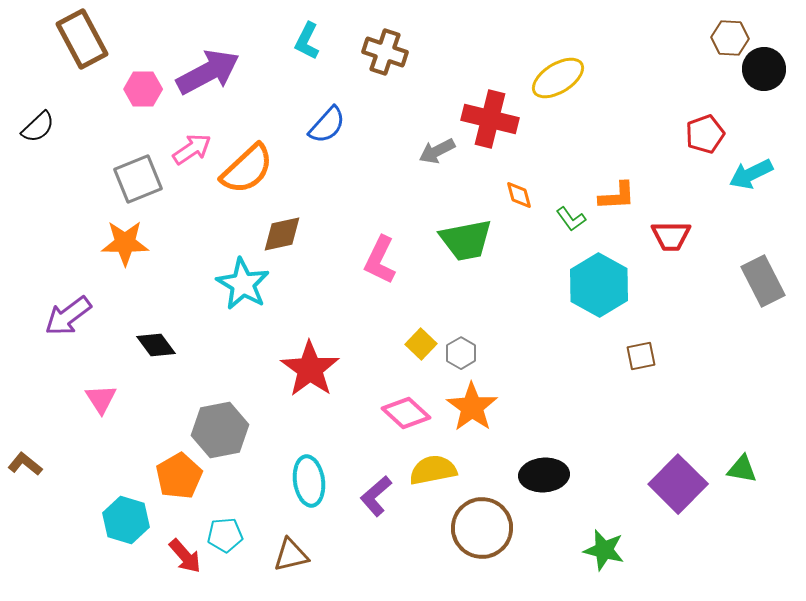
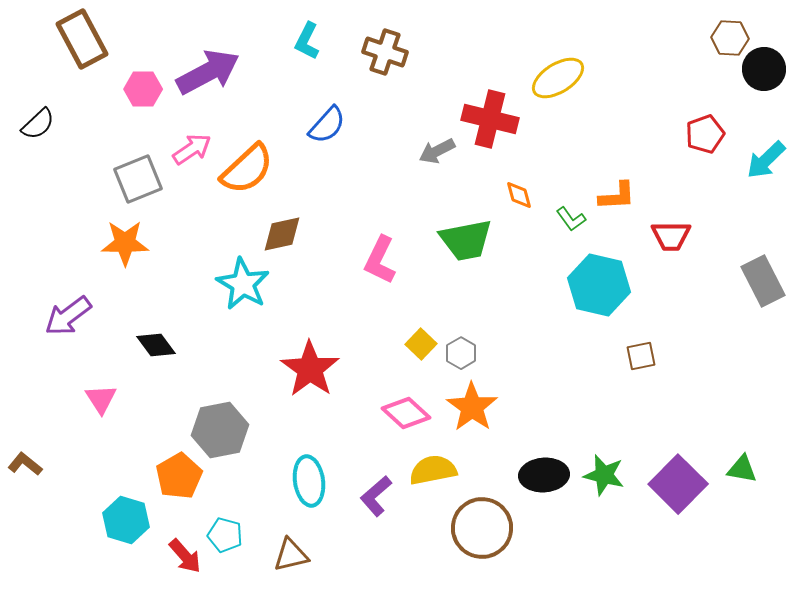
black semicircle at (38, 127): moved 3 px up
cyan arrow at (751, 174): moved 15 px right, 14 px up; rotated 18 degrees counterclockwise
cyan hexagon at (599, 285): rotated 16 degrees counterclockwise
cyan pentagon at (225, 535): rotated 20 degrees clockwise
green star at (604, 550): moved 75 px up
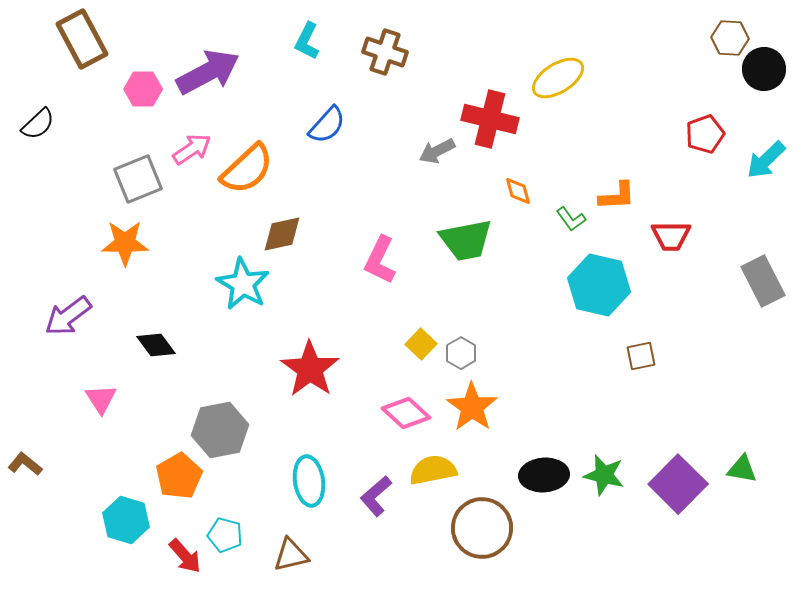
orange diamond at (519, 195): moved 1 px left, 4 px up
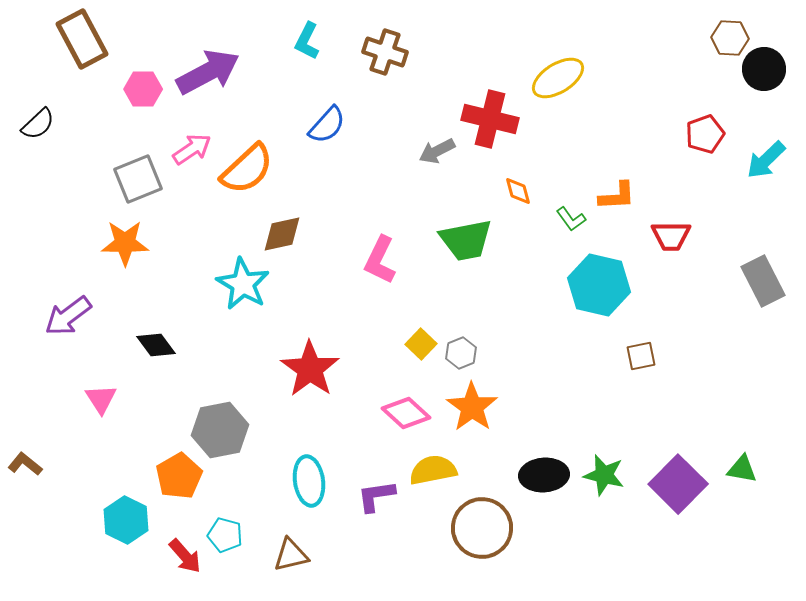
gray hexagon at (461, 353): rotated 8 degrees clockwise
purple L-shape at (376, 496): rotated 33 degrees clockwise
cyan hexagon at (126, 520): rotated 9 degrees clockwise
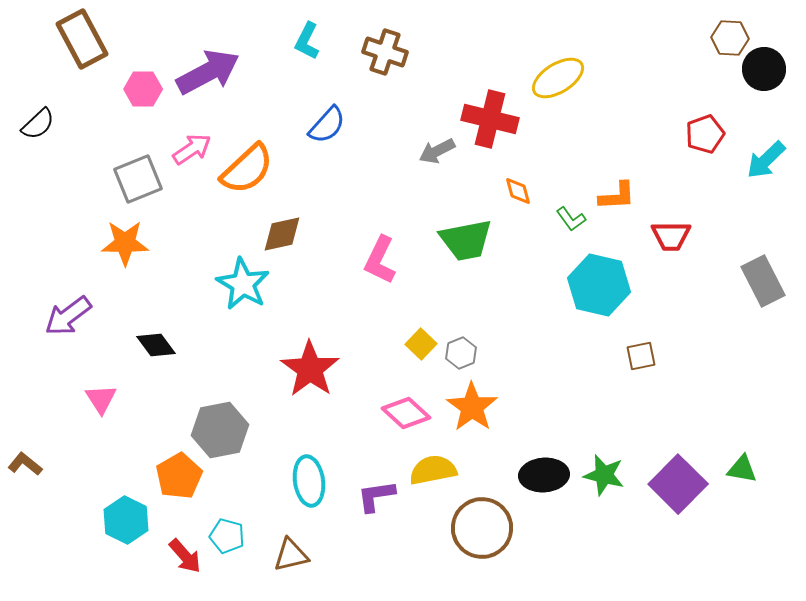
cyan pentagon at (225, 535): moved 2 px right, 1 px down
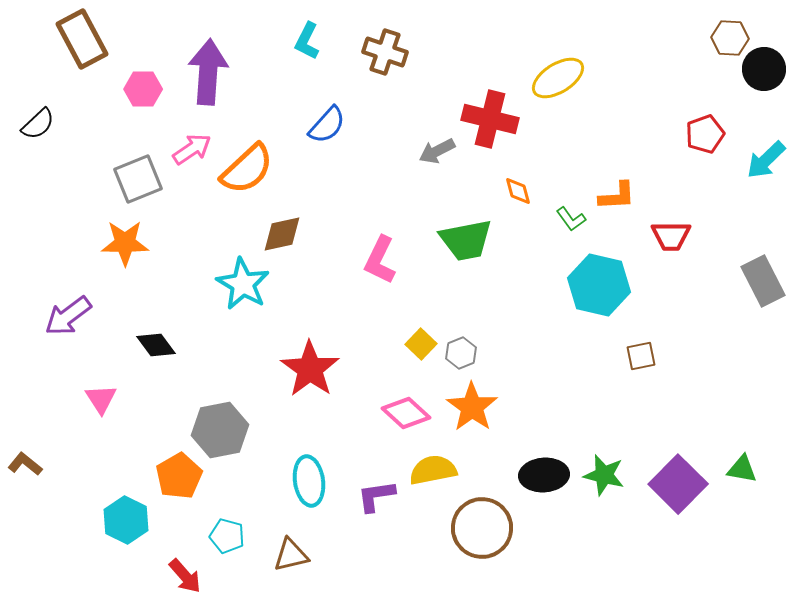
purple arrow at (208, 72): rotated 58 degrees counterclockwise
red arrow at (185, 556): moved 20 px down
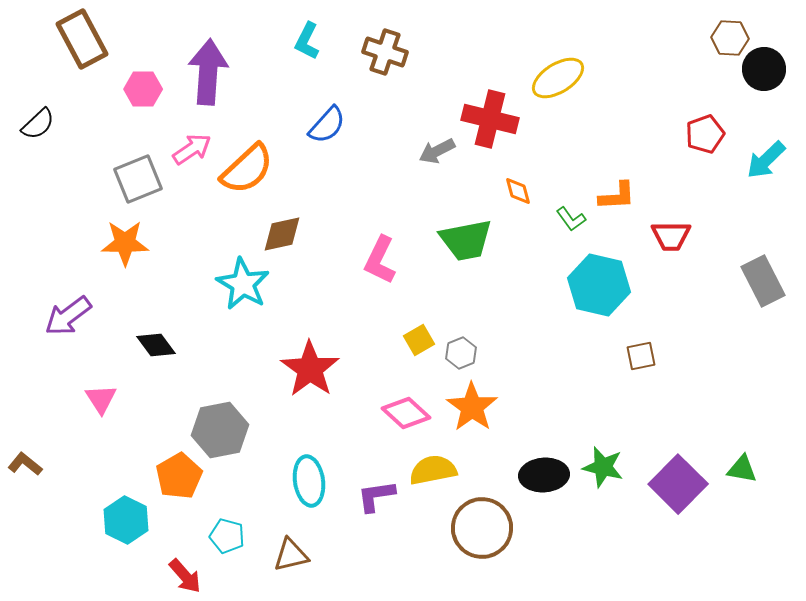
yellow square at (421, 344): moved 2 px left, 4 px up; rotated 16 degrees clockwise
green star at (604, 475): moved 1 px left, 8 px up
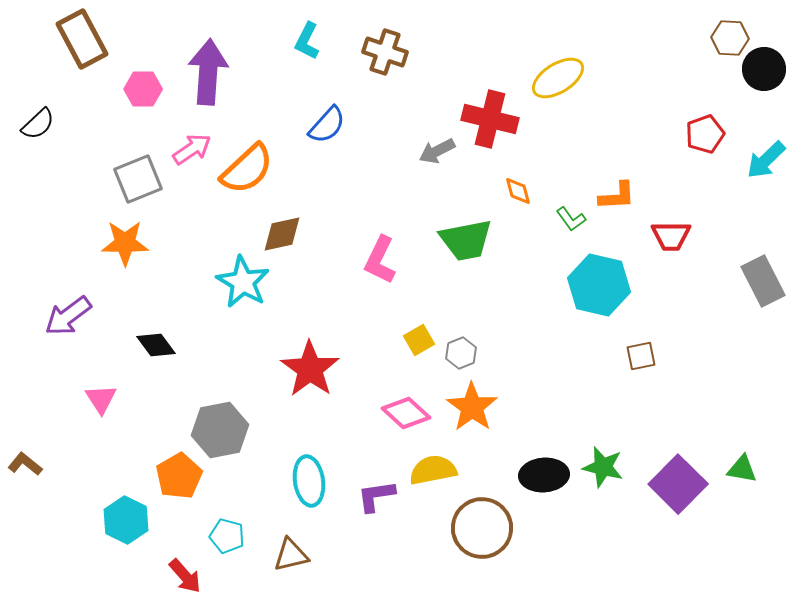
cyan star at (243, 284): moved 2 px up
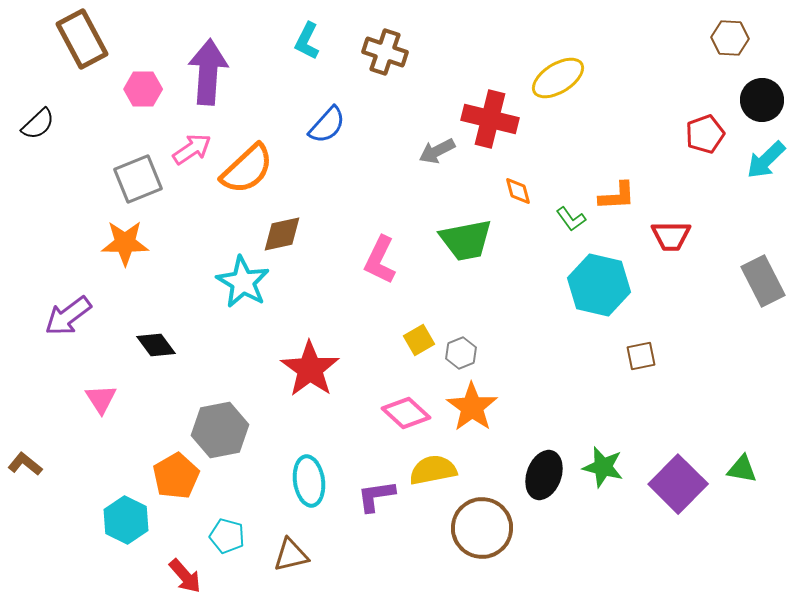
black circle at (764, 69): moved 2 px left, 31 px down
black ellipse at (544, 475): rotated 66 degrees counterclockwise
orange pentagon at (179, 476): moved 3 px left
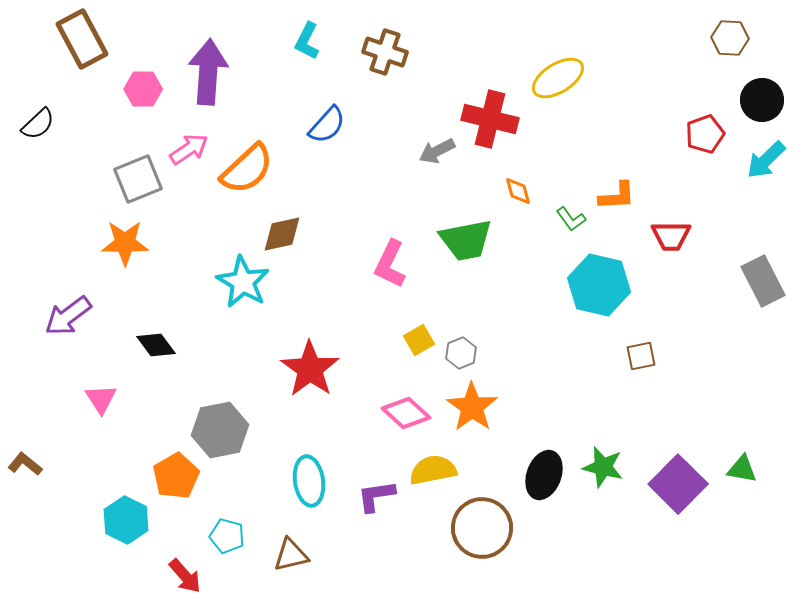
pink arrow at (192, 149): moved 3 px left
pink L-shape at (380, 260): moved 10 px right, 4 px down
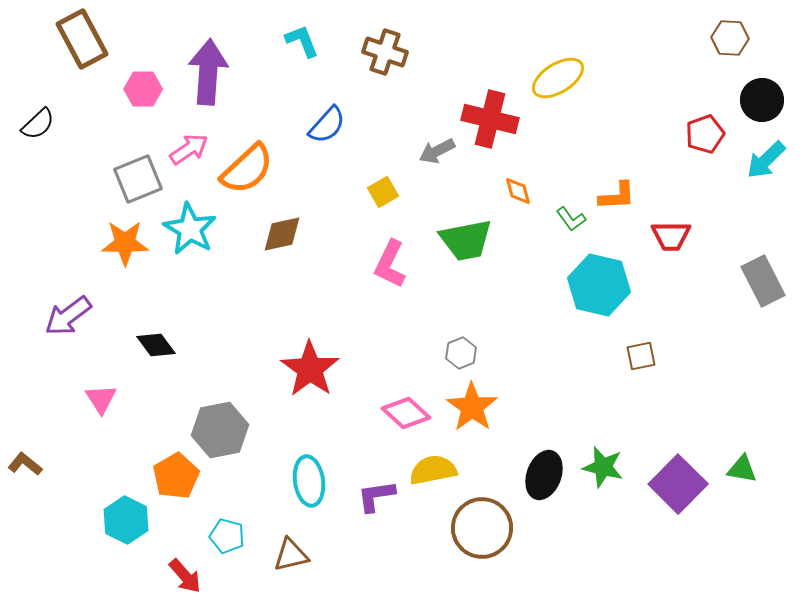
cyan L-shape at (307, 41): moved 5 px left; rotated 132 degrees clockwise
cyan star at (243, 282): moved 53 px left, 53 px up
yellow square at (419, 340): moved 36 px left, 148 px up
